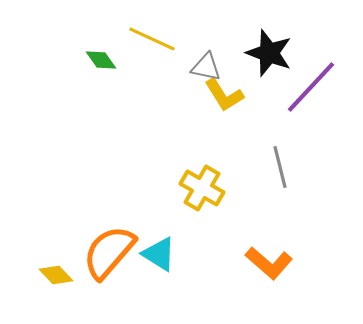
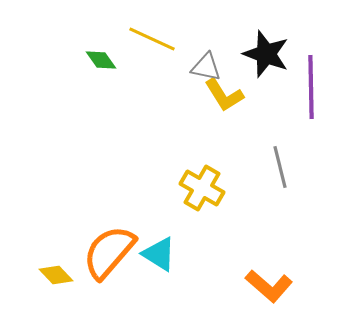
black star: moved 3 px left, 1 px down
purple line: rotated 44 degrees counterclockwise
orange L-shape: moved 23 px down
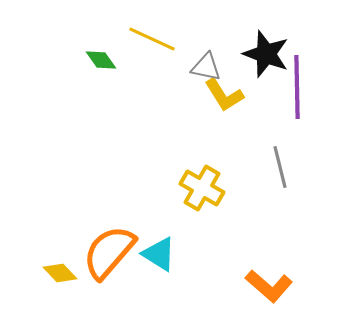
purple line: moved 14 px left
yellow diamond: moved 4 px right, 2 px up
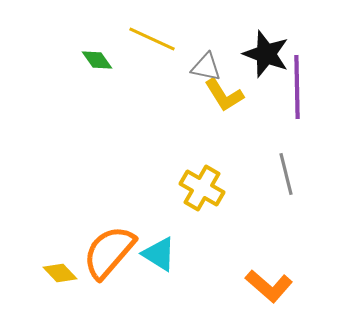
green diamond: moved 4 px left
gray line: moved 6 px right, 7 px down
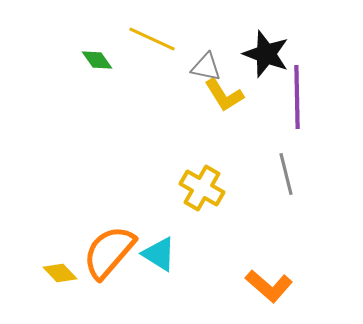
purple line: moved 10 px down
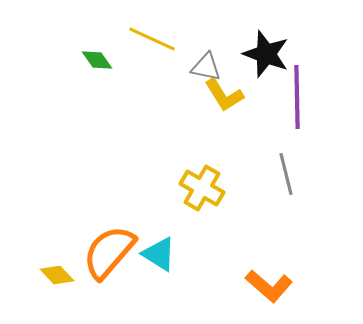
yellow diamond: moved 3 px left, 2 px down
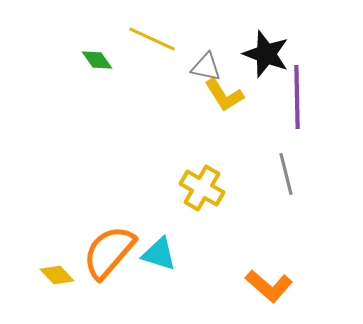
cyan triangle: rotated 15 degrees counterclockwise
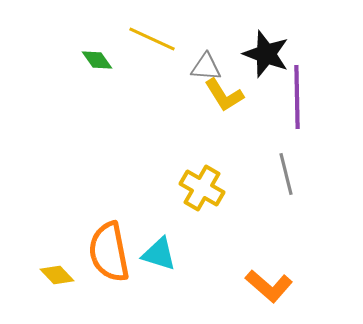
gray triangle: rotated 8 degrees counterclockwise
orange semicircle: rotated 52 degrees counterclockwise
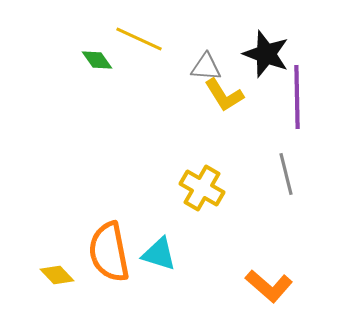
yellow line: moved 13 px left
